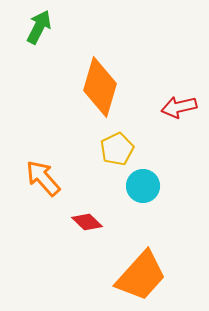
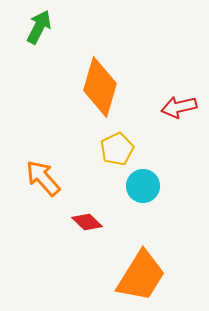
orange trapezoid: rotated 10 degrees counterclockwise
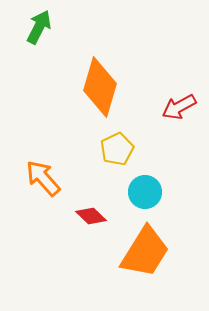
red arrow: rotated 16 degrees counterclockwise
cyan circle: moved 2 px right, 6 px down
red diamond: moved 4 px right, 6 px up
orange trapezoid: moved 4 px right, 24 px up
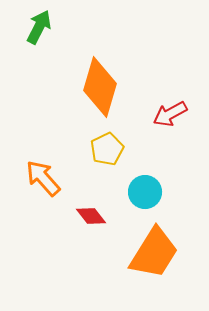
red arrow: moved 9 px left, 7 px down
yellow pentagon: moved 10 px left
red diamond: rotated 8 degrees clockwise
orange trapezoid: moved 9 px right, 1 px down
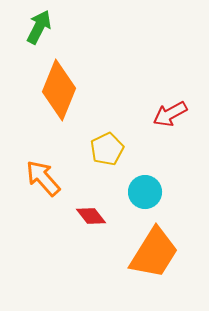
orange diamond: moved 41 px left, 3 px down; rotated 6 degrees clockwise
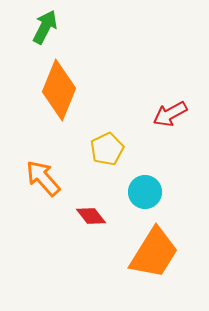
green arrow: moved 6 px right
